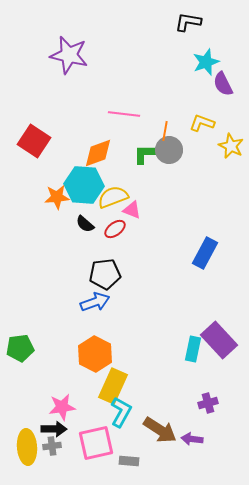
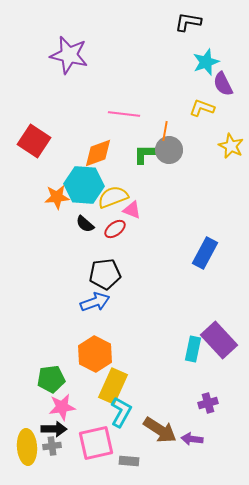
yellow L-shape: moved 15 px up
green pentagon: moved 31 px right, 31 px down
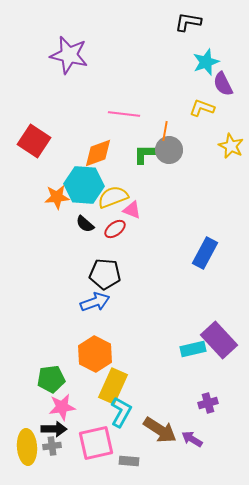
black pentagon: rotated 12 degrees clockwise
cyan rectangle: rotated 65 degrees clockwise
purple arrow: rotated 25 degrees clockwise
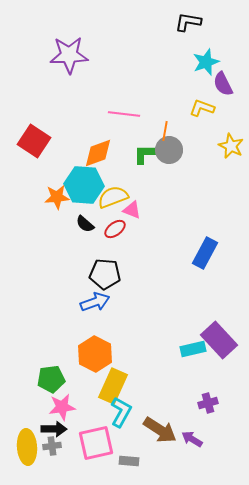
purple star: rotated 15 degrees counterclockwise
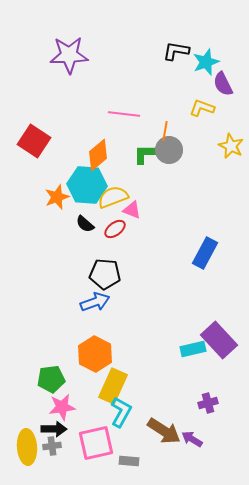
black L-shape: moved 12 px left, 29 px down
orange diamond: moved 2 px down; rotated 20 degrees counterclockwise
cyan hexagon: moved 3 px right
orange star: rotated 15 degrees counterclockwise
brown arrow: moved 4 px right, 1 px down
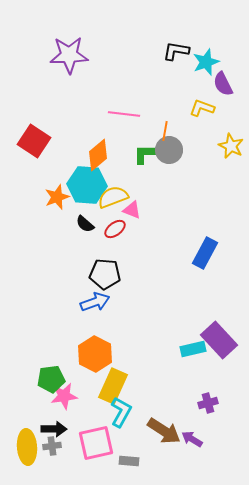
pink star: moved 2 px right, 11 px up
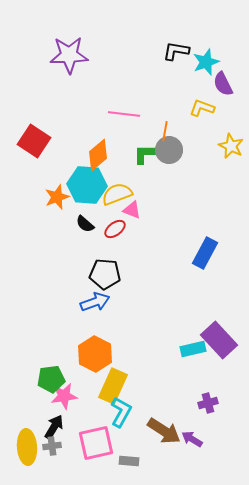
yellow semicircle: moved 4 px right, 3 px up
black arrow: moved 2 px up; rotated 60 degrees counterclockwise
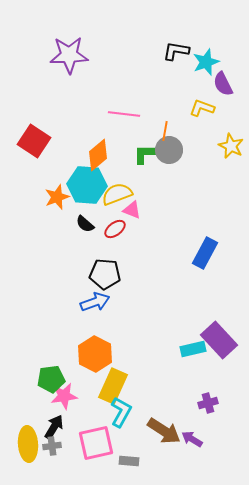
yellow ellipse: moved 1 px right, 3 px up
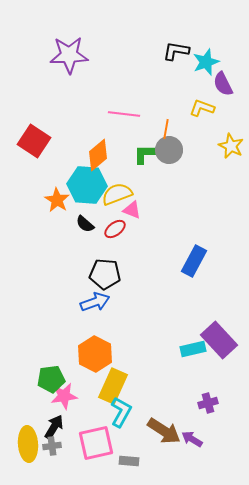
orange line: moved 1 px right, 2 px up
orange star: moved 3 px down; rotated 20 degrees counterclockwise
blue rectangle: moved 11 px left, 8 px down
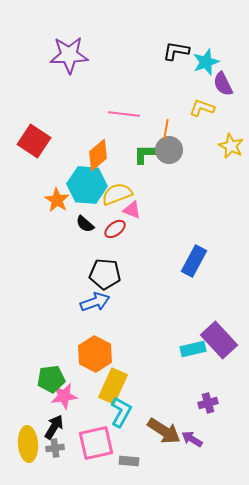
gray cross: moved 3 px right, 2 px down
